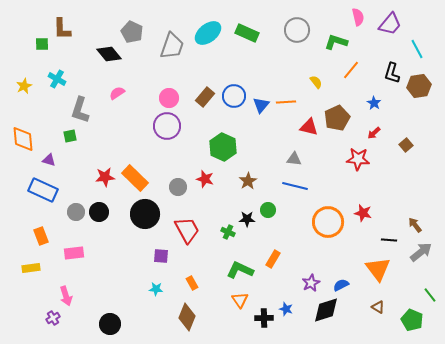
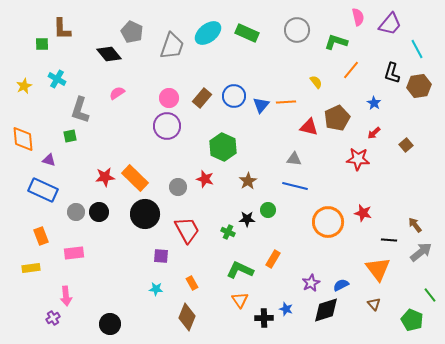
brown rectangle at (205, 97): moved 3 px left, 1 px down
pink arrow at (66, 296): rotated 12 degrees clockwise
brown triangle at (378, 307): moved 4 px left, 3 px up; rotated 16 degrees clockwise
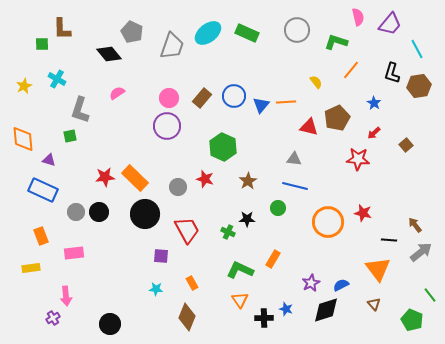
green circle at (268, 210): moved 10 px right, 2 px up
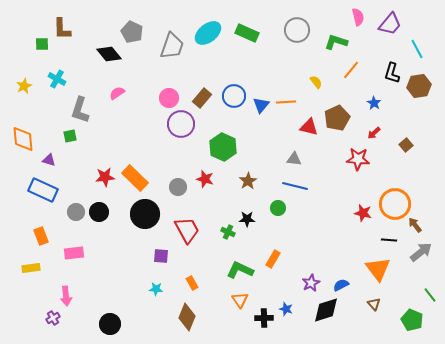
purple circle at (167, 126): moved 14 px right, 2 px up
orange circle at (328, 222): moved 67 px right, 18 px up
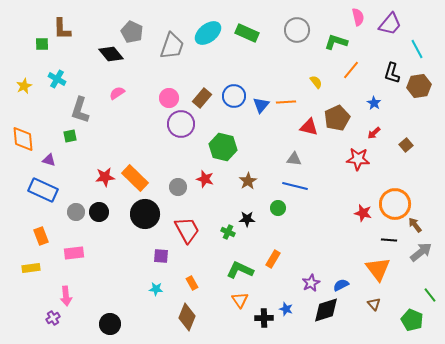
black diamond at (109, 54): moved 2 px right
green hexagon at (223, 147): rotated 12 degrees counterclockwise
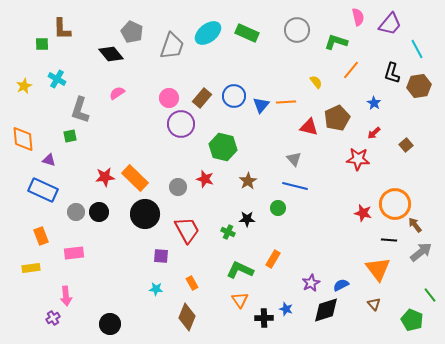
gray triangle at (294, 159): rotated 42 degrees clockwise
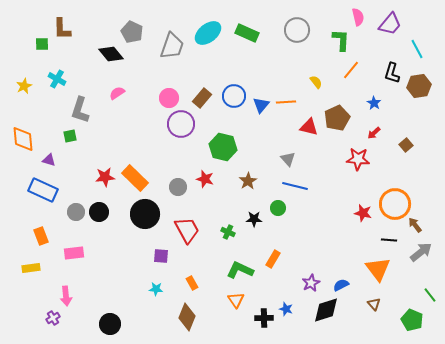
green L-shape at (336, 42): moved 5 px right, 2 px up; rotated 75 degrees clockwise
gray triangle at (294, 159): moved 6 px left
black star at (247, 219): moved 7 px right
orange triangle at (240, 300): moved 4 px left
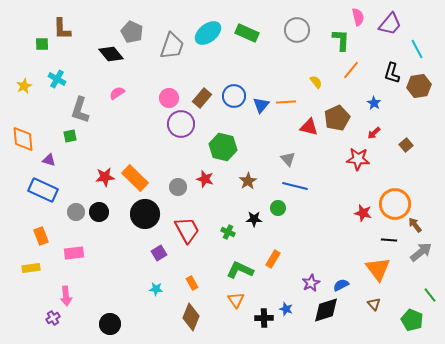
purple square at (161, 256): moved 2 px left, 3 px up; rotated 35 degrees counterclockwise
brown diamond at (187, 317): moved 4 px right
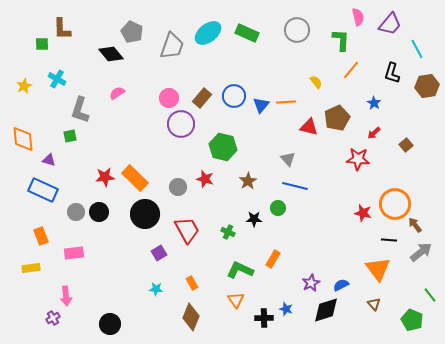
brown hexagon at (419, 86): moved 8 px right
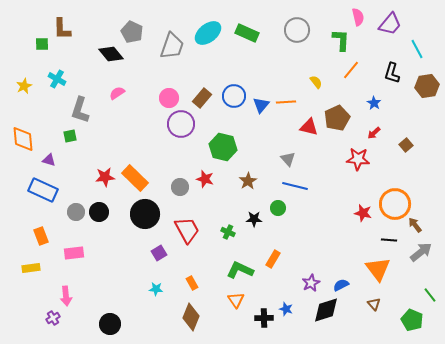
gray circle at (178, 187): moved 2 px right
